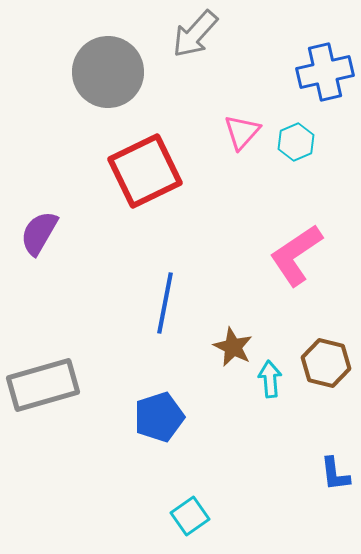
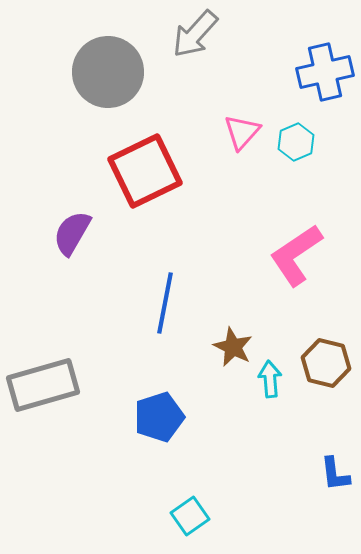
purple semicircle: moved 33 px right
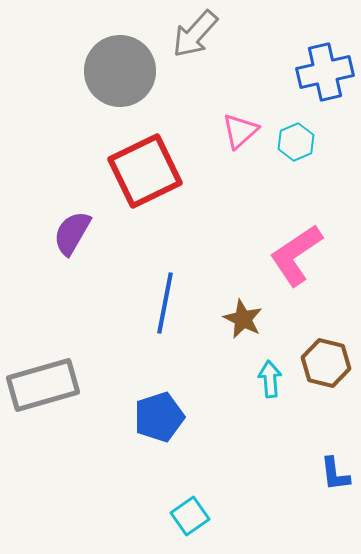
gray circle: moved 12 px right, 1 px up
pink triangle: moved 2 px left, 1 px up; rotated 6 degrees clockwise
brown star: moved 10 px right, 28 px up
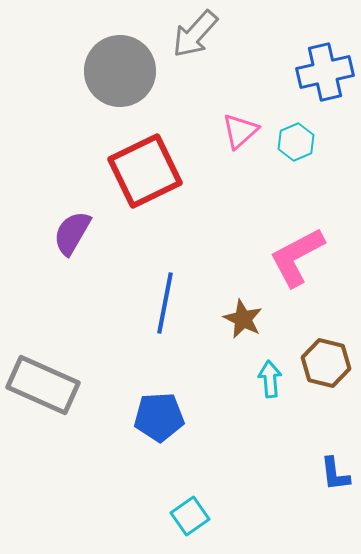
pink L-shape: moved 1 px right, 2 px down; rotated 6 degrees clockwise
gray rectangle: rotated 40 degrees clockwise
blue pentagon: rotated 15 degrees clockwise
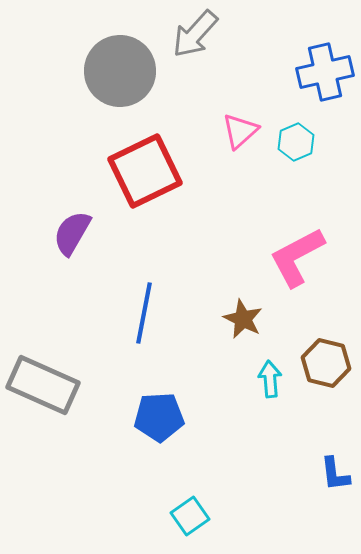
blue line: moved 21 px left, 10 px down
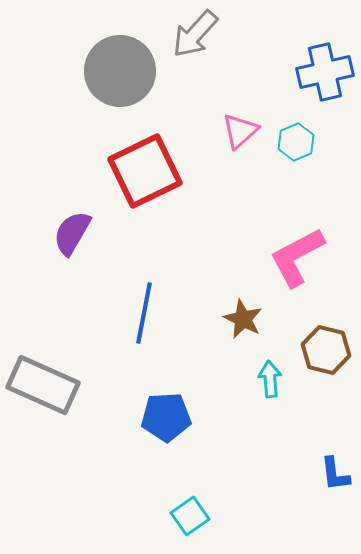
brown hexagon: moved 13 px up
blue pentagon: moved 7 px right
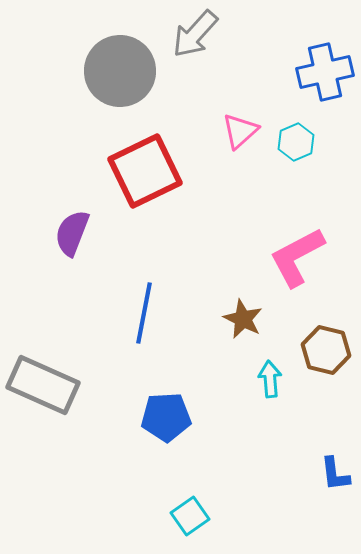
purple semicircle: rotated 9 degrees counterclockwise
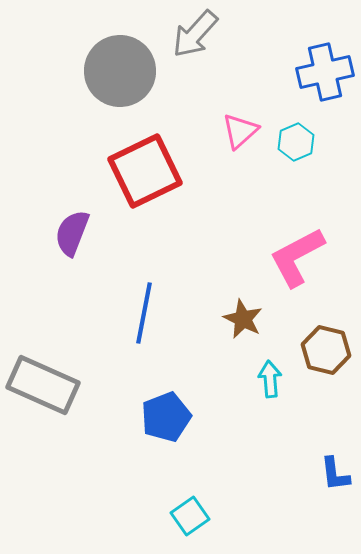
blue pentagon: rotated 18 degrees counterclockwise
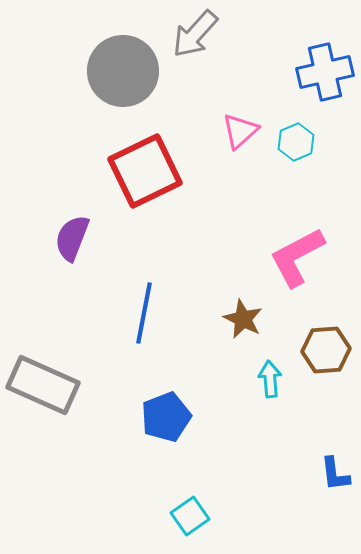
gray circle: moved 3 px right
purple semicircle: moved 5 px down
brown hexagon: rotated 18 degrees counterclockwise
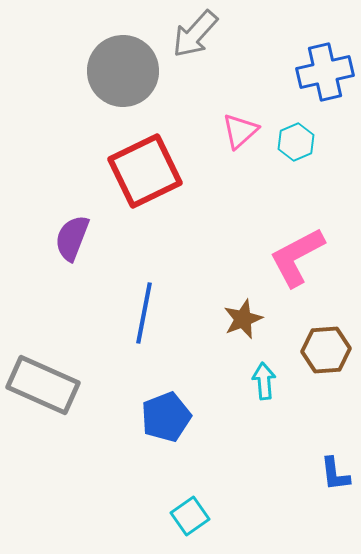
brown star: rotated 24 degrees clockwise
cyan arrow: moved 6 px left, 2 px down
